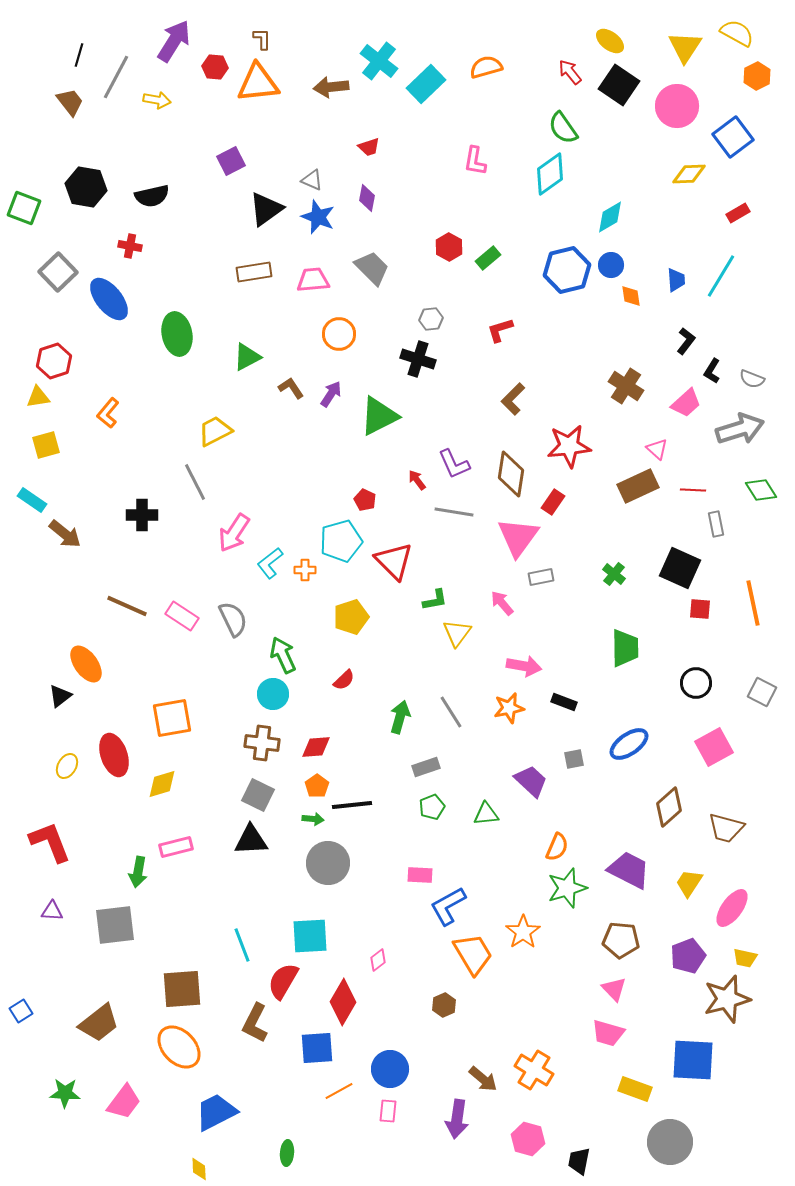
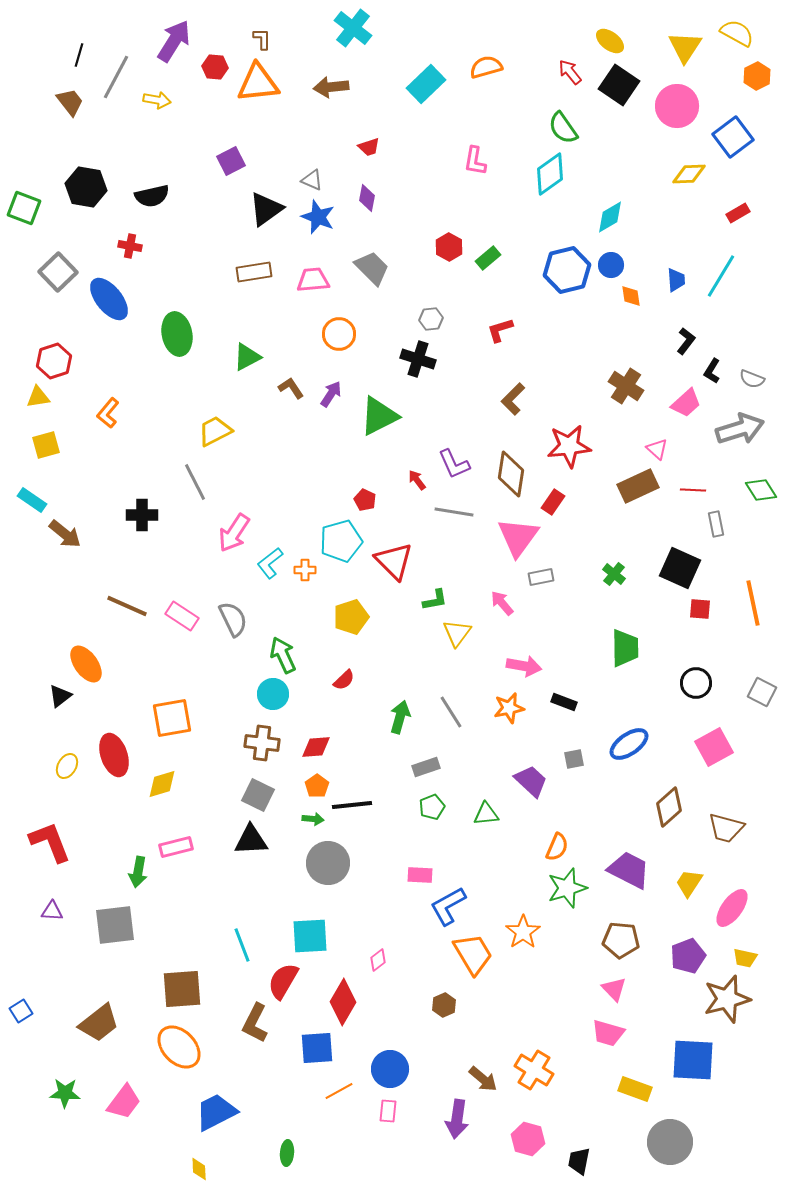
cyan cross at (379, 61): moved 26 px left, 33 px up
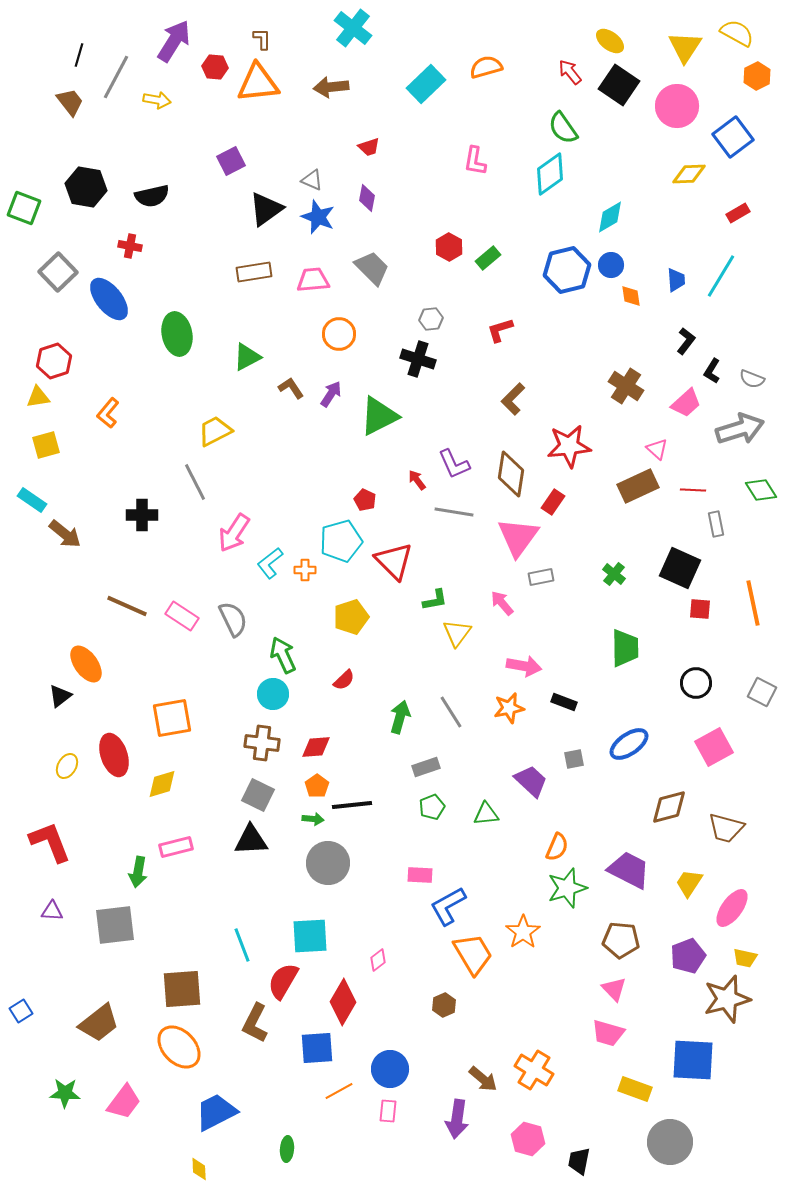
brown diamond at (669, 807): rotated 27 degrees clockwise
green ellipse at (287, 1153): moved 4 px up
